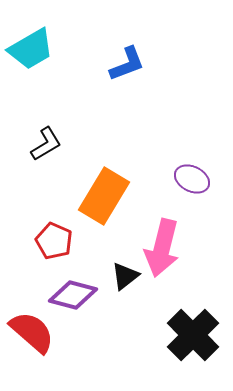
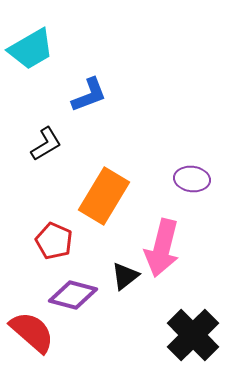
blue L-shape: moved 38 px left, 31 px down
purple ellipse: rotated 20 degrees counterclockwise
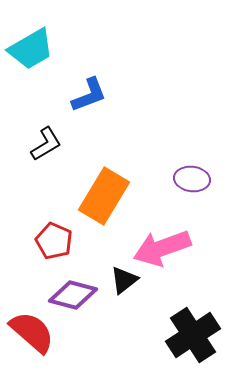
pink arrow: rotated 56 degrees clockwise
black triangle: moved 1 px left, 4 px down
black cross: rotated 12 degrees clockwise
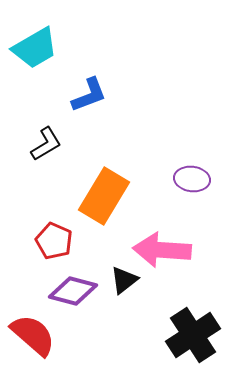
cyan trapezoid: moved 4 px right, 1 px up
pink arrow: moved 2 px down; rotated 24 degrees clockwise
purple diamond: moved 4 px up
red semicircle: moved 1 px right, 3 px down
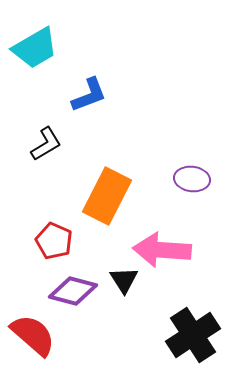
orange rectangle: moved 3 px right; rotated 4 degrees counterclockwise
black triangle: rotated 24 degrees counterclockwise
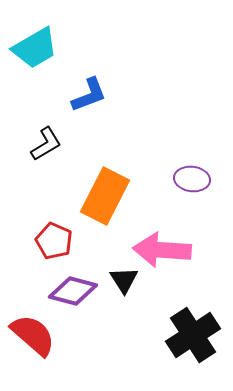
orange rectangle: moved 2 px left
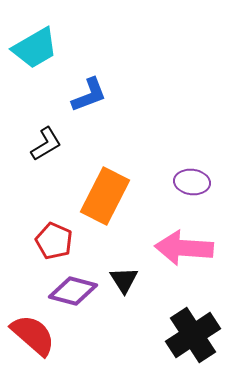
purple ellipse: moved 3 px down
pink arrow: moved 22 px right, 2 px up
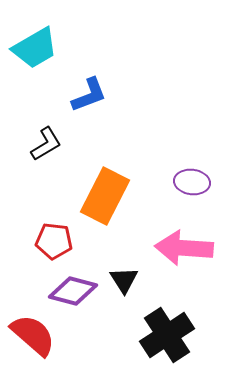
red pentagon: rotated 18 degrees counterclockwise
black cross: moved 26 px left
